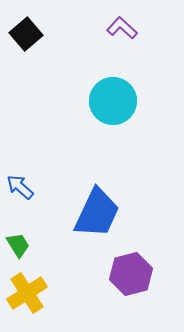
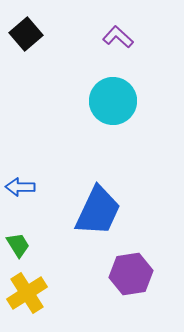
purple L-shape: moved 4 px left, 9 px down
blue arrow: rotated 40 degrees counterclockwise
blue trapezoid: moved 1 px right, 2 px up
purple hexagon: rotated 6 degrees clockwise
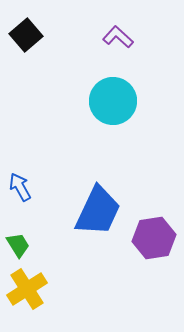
black square: moved 1 px down
blue arrow: rotated 60 degrees clockwise
purple hexagon: moved 23 px right, 36 px up
yellow cross: moved 4 px up
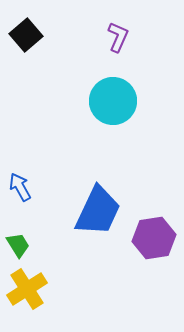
purple L-shape: rotated 72 degrees clockwise
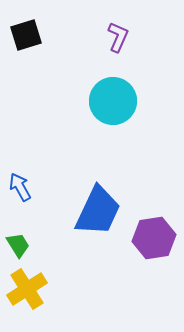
black square: rotated 24 degrees clockwise
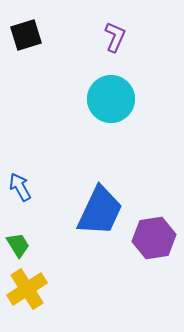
purple L-shape: moved 3 px left
cyan circle: moved 2 px left, 2 px up
blue trapezoid: moved 2 px right
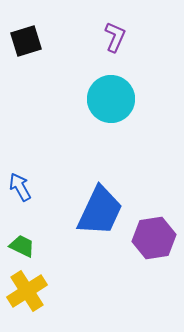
black square: moved 6 px down
green trapezoid: moved 4 px right, 1 px down; rotated 32 degrees counterclockwise
yellow cross: moved 2 px down
